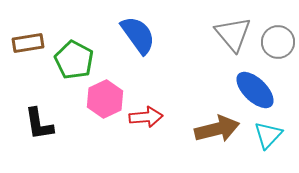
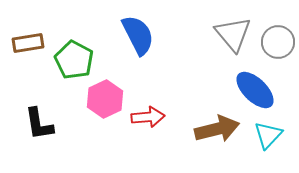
blue semicircle: rotated 9 degrees clockwise
red arrow: moved 2 px right
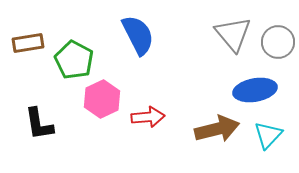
blue ellipse: rotated 54 degrees counterclockwise
pink hexagon: moved 3 px left
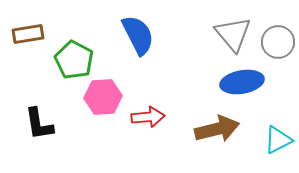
brown rectangle: moved 9 px up
blue ellipse: moved 13 px left, 8 px up
pink hexagon: moved 1 px right, 2 px up; rotated 21 degrees clockwise
cyan triangle: moved 10 px right, 5 px down; rotated 20 degrees clockwise
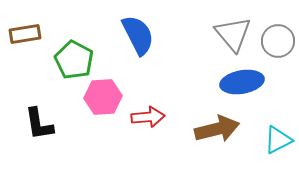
brown rectangle: moved 3 px left
gray circle: moved 1 px up
